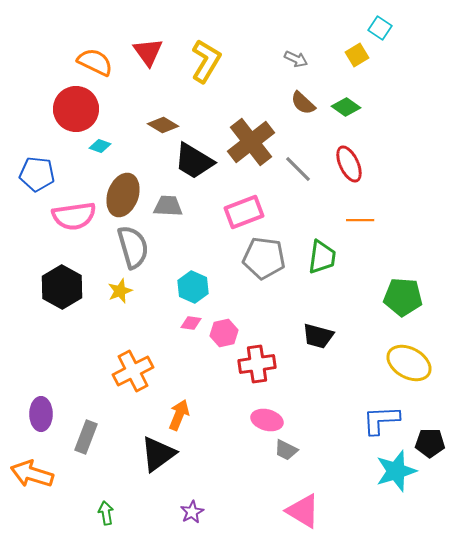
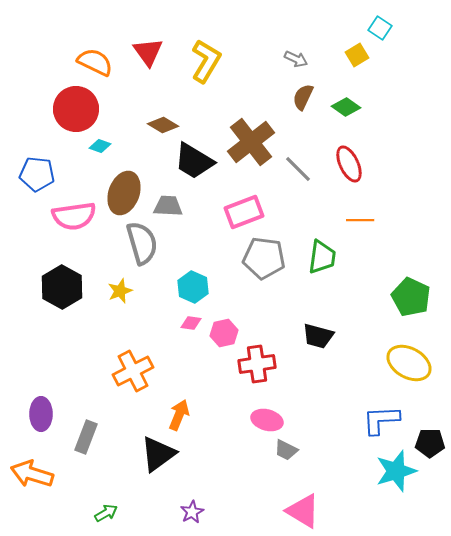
brown semicircle at (303, 103): moved 6 px up; rotated 72 degrees clockwise
brown ellipse at (123, 195): moved 1 px right, 2 px up
gray semicircle at (133, 247): moved 9 px right, 4 px up
green pentagon at (403, 297): moved 8 px right; rotated 21 degrees clockwise
green arrow at (106, 513): rotated 70 degrees clockwise
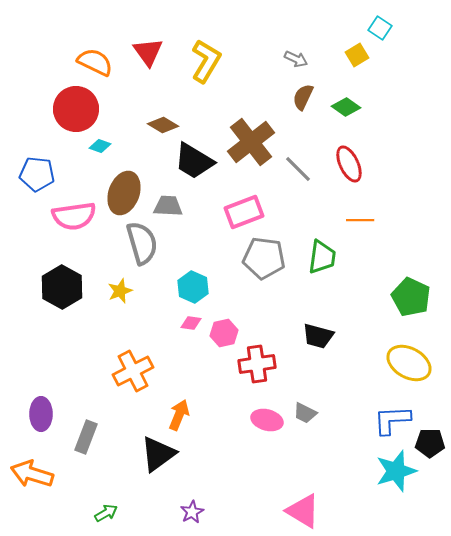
blue L-shape at (381, 420): moved 11 px right
gray trapezoid at (286, 450): moved 19 px right, 37 px up
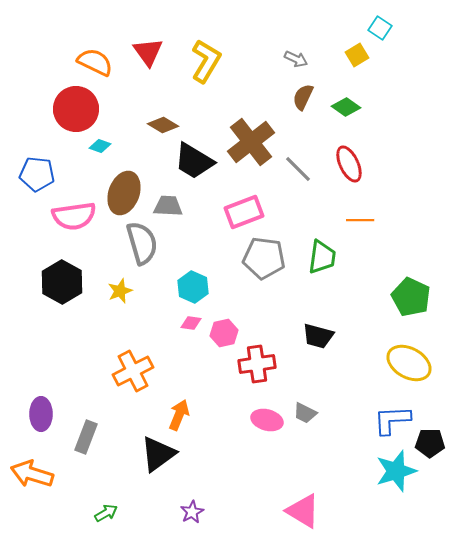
black hexagon at (62, 287): moved 5 px up
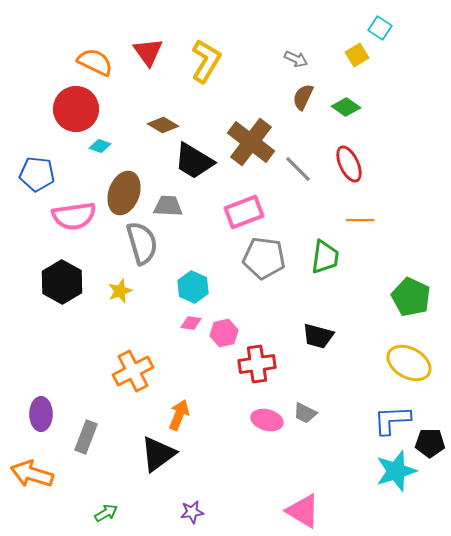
brown cross at (251, 142): rotated 15 degrees counterclockwise
green trapezoid at (322, 257): moved 3 px right
purple star at (192, 512): rotated 20 degrees clockwise
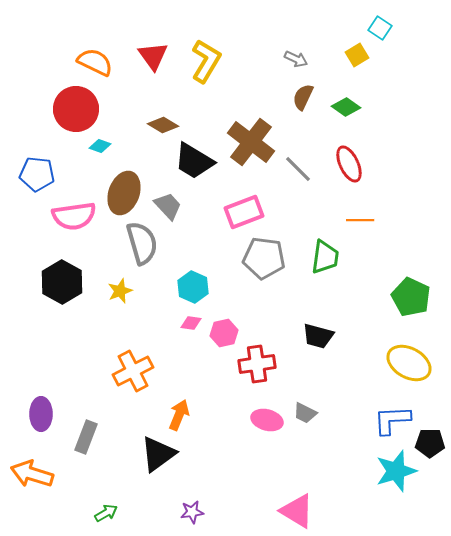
red triangle at (148, 52): moved 5 px right, 4 px down
gray trapezoid at (168, 206): rotated 44 degrees clockwise
pink triangle at (303, 511): moved 6 px left
